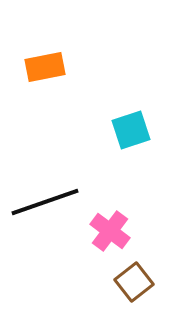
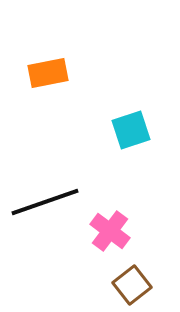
orange rectangle: moved 3 px right, 6 px down
brown square: moved 2 px left, 3 px down
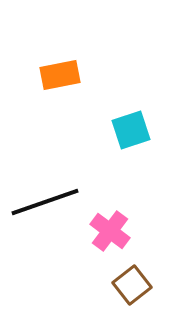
orange rectangle: moved 12 px right, 2 px down
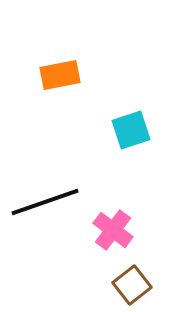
pink cross: moved 3 px right, 1 px up
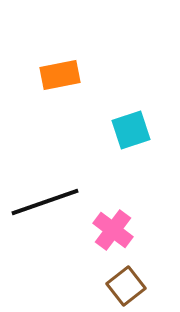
brown square: moved 6 px left, 1 px down
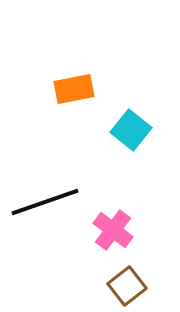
orange rectangle: moved 14 px right, 14 px down
cyan square: rotated 33 degrees counterclockwise
brown square: moved 1 px right
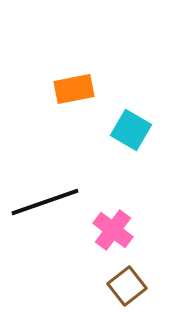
cyan square: rotated 9 degrees counterclockwise
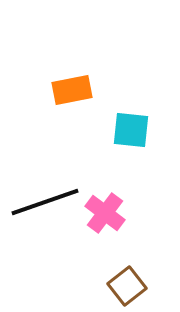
orange rectangle: moved 2 px left, 1 px down
cyan square: rotated 24 degrees counterclockwise
pink cross: moved 8 px left, 17 px up
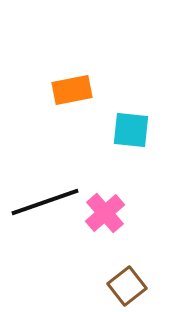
pink cross: rotated 12 degrees clockwise
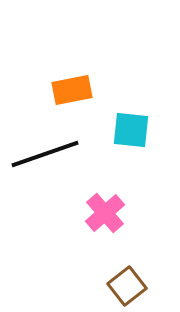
black line: moved 48 px up
